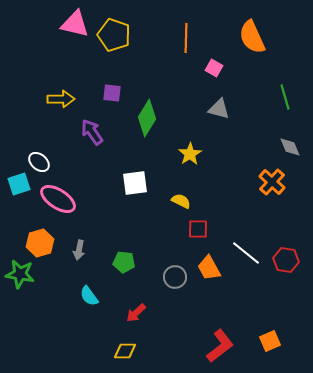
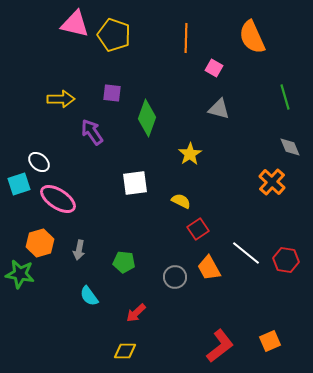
green diamond: rotated 12 degrees counterclockwise
red square: rotated 35 degrees counterclockwise
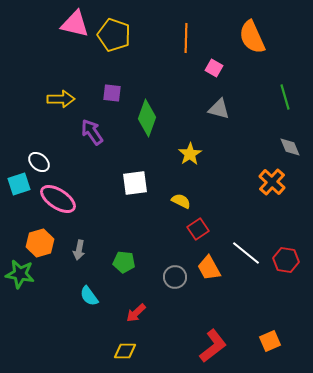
red L-shape: moved 7 px left
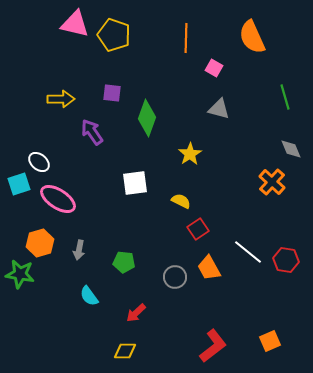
gray diamond: moved 1 px right, 2 px down
white line: moved 2 px right, 1 px up
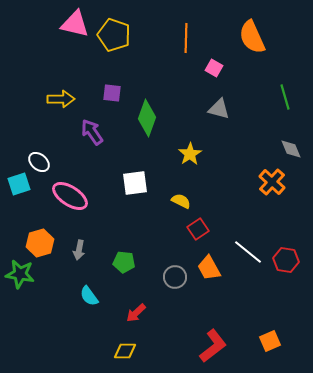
pink ellipse: moved 12 px right, 3 px up
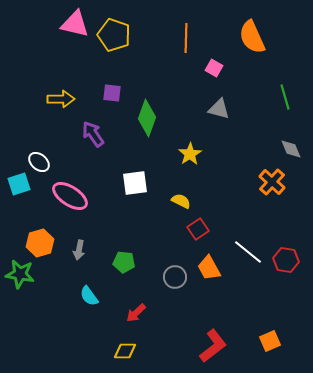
purple arrow: moved 1 px right, 2 px down
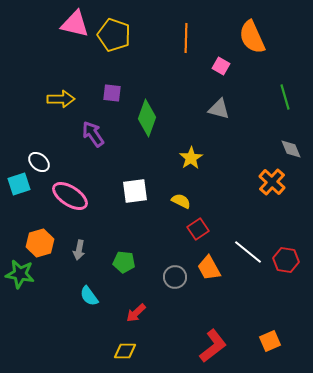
pink square: moved 7 px right, 2 px up
yellow star: moved 1 px right, 4 px down
white square: moved 8 px down
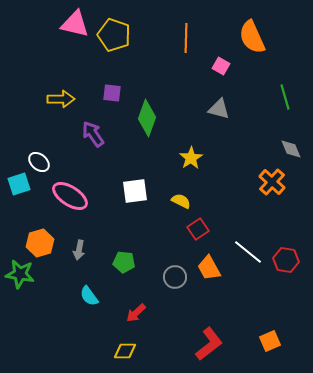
red L-shape: moved 4 px left, 2 px up
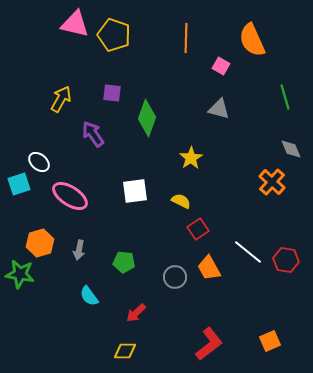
orange semicircle: moved 3 px down
yellow arrow: rotated 60 degrees counterclockwise
